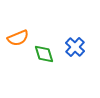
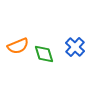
orange semicircle: moved 8 px down
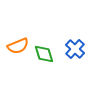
blue cross: moved 2 px down
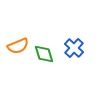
blue cross: moved 1 px left, 1 px up
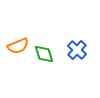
blue cross: moved 3 px right, 2 px down
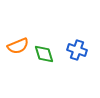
blue cross: rotated 24 degrees counterclockwise
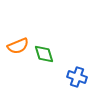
blue cross: moved 27 px down
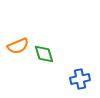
blue cross: moved 3 px right, 2 px down; rotated 30 degrees counterclockwise
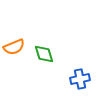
orange semicircle: moved 4 px left, 1 px down
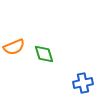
blue cross: moved 3 px right, 4 px down
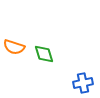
orange semicircle: rotated 40 degrees clockwise
